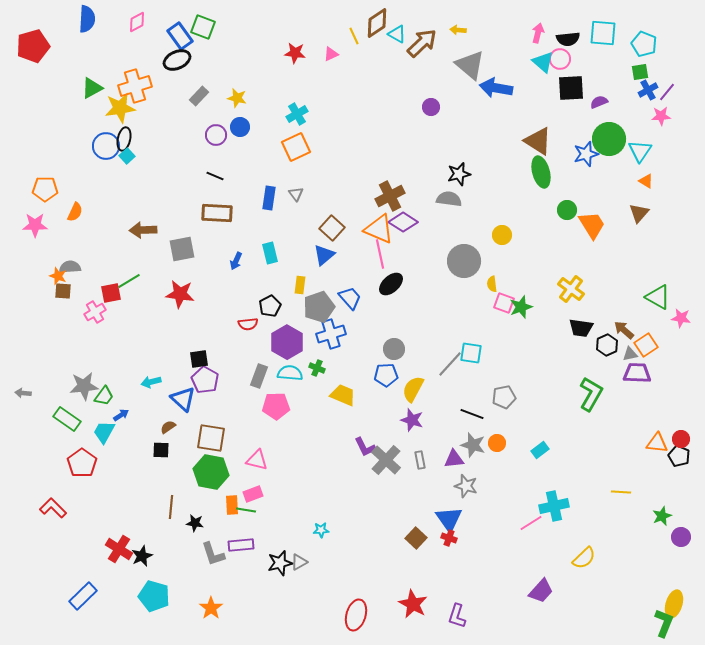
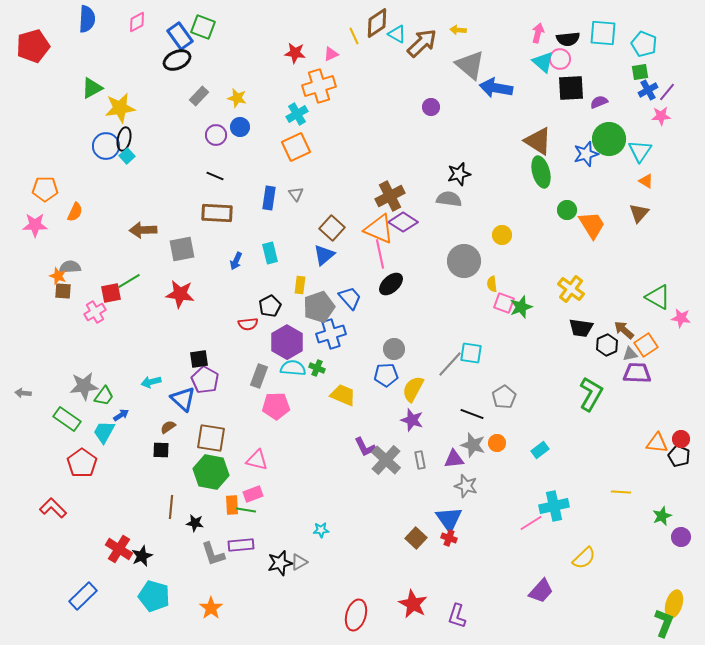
orange cross at (135, 86): moved 184 px right
cyan semicircle at (290, 373): moved 3 px right, 5 px up
gray pentagon at (504, 397): rotated 20 degrees counterclockwise
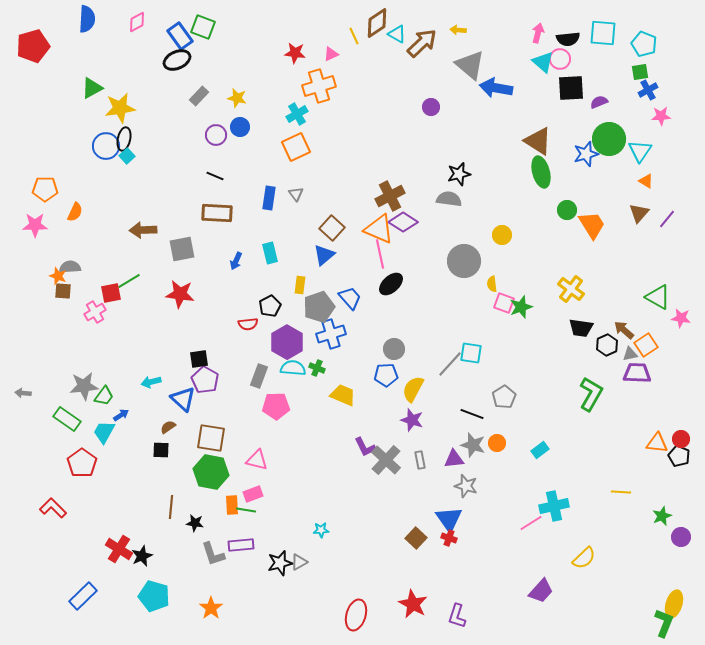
purple line at (667, 92): moved 127 px down
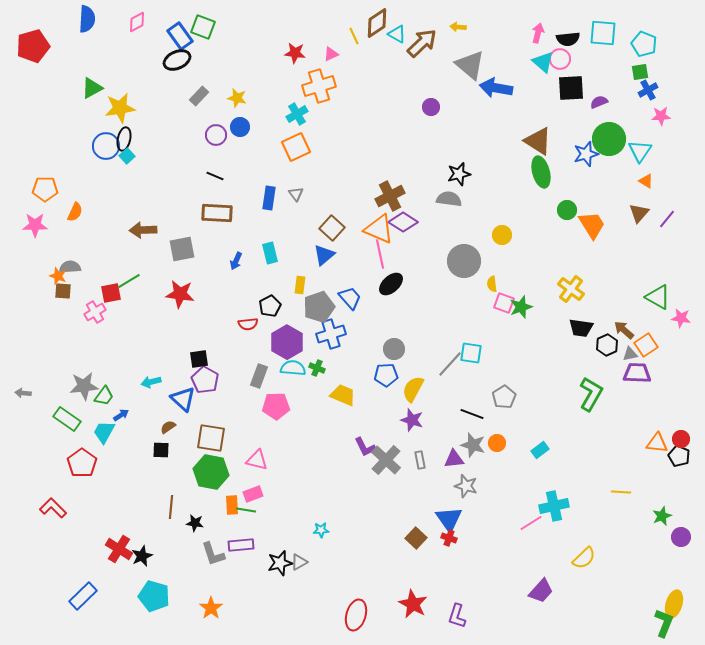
yellow arrow at (458, 30): moved 3 px up
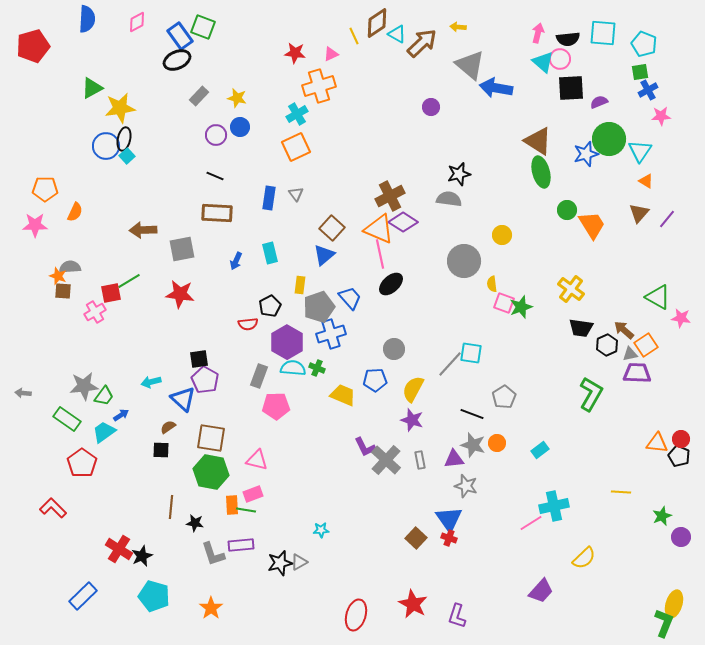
blue pentagon at (386, 375): moved 11 px left, 5 px down
cyan trapezoid at (104, 432): rotated 25 degrees clockwise
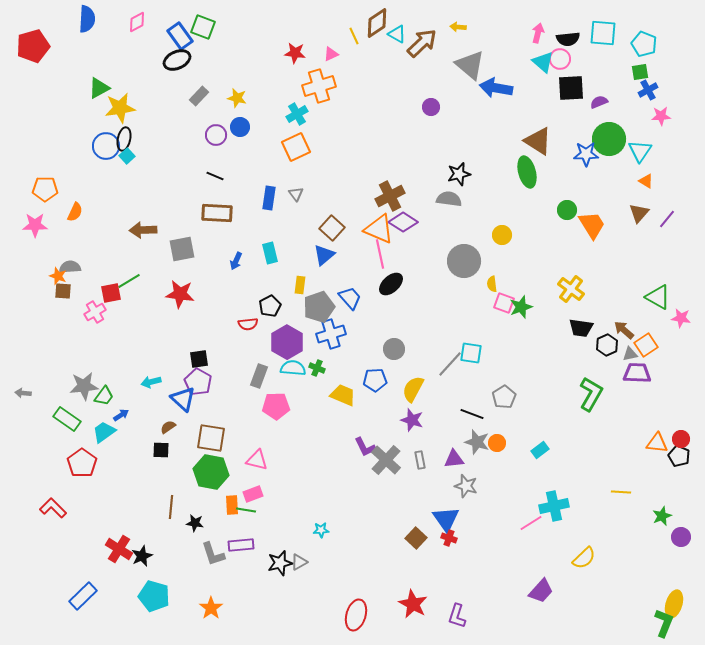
green triangle at (92, 88): moved 7 px right
blue star at (586, 154): rotated 15 degrees clockwise
green ellipse at (541, 172): moved 14 px left
purple pentagon at (205, 380): moved 7 px left, 2 px down
gray star at (473, 445): moved 4 px right, 3 px up
blue triangle at (449, 519): moved 3 px left
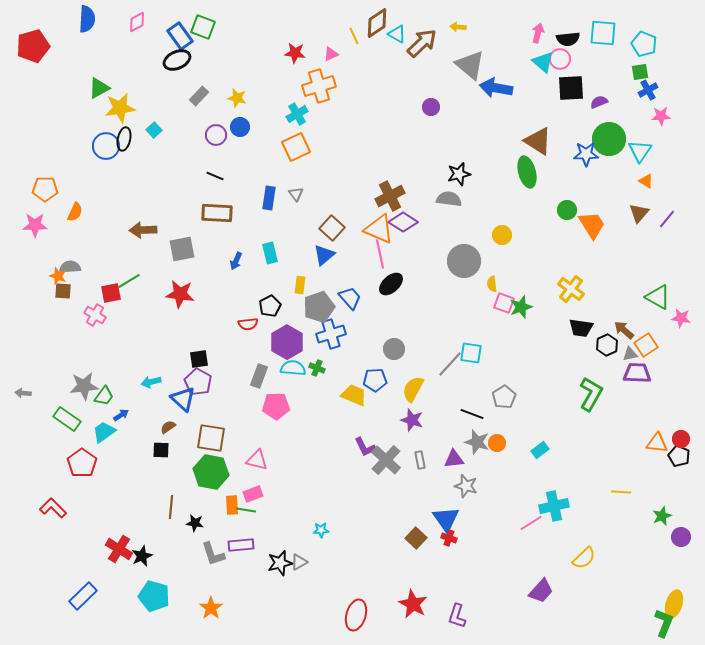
cyan square at (127, 156): moved 27 px right, 26 px up
pink cross at (95, 312): moved 3 px down; rotated 30 degrees counterclockwise
yellow trapezoid at (343, 395): moved 11 px right
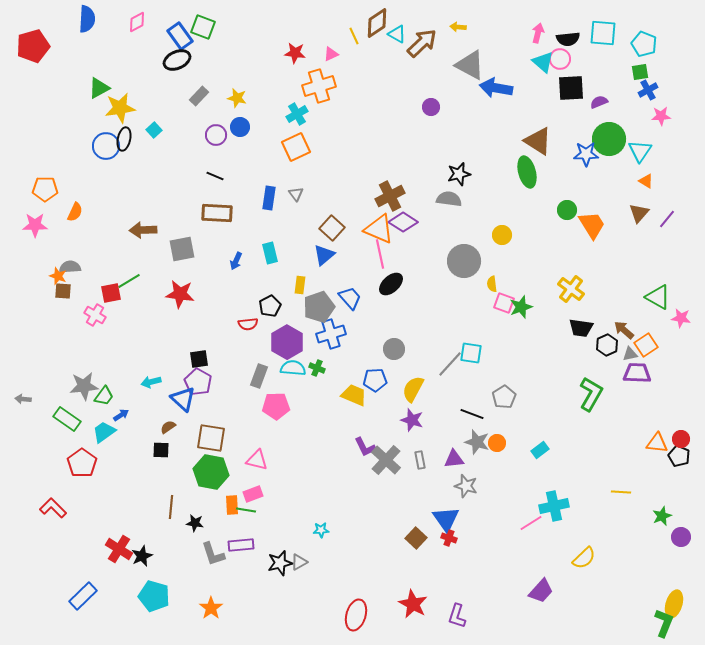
gray triangle at (470, 65): rotated 12 degrees counterclockwise
gray arrow at (23, 393): moved 6 px down
